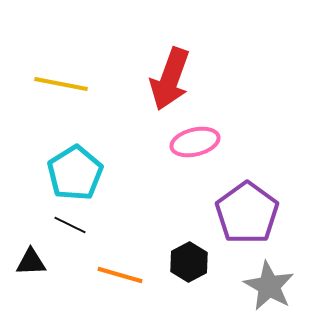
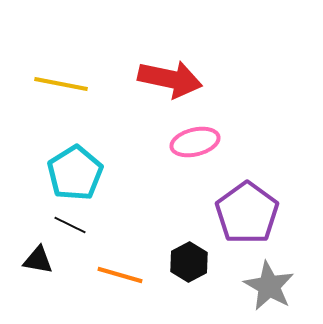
red arrow: rotated 98 degrees counterclockwise
black triangle: moved 7 px right, 2 px up; rotated 12 degrees clockwise
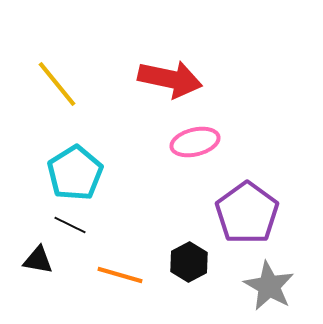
yellow line: moved 4 px left; rotated 40 degrees clockwise
